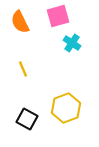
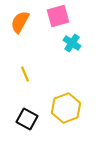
orange semicircle: rotated 55 degrees clockwise
yellow line: moved 2 px right, 5 px down
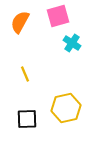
yellow hexagon: rotated 8 degrees clockwise
black square: rotated 30 degrees counterclockwise
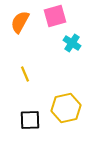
pink square: moved 3 px left
black square: moved 3 px right, 1 px down
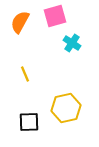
black square: moved 1 px left, 2 px down
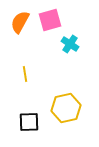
pink square: moved 5 px left, 4 px down
cyan cross: moved 2 px left, 1 px down
yellow line: rotated 14 degrees clockwise
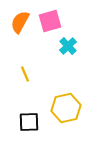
pink square: moved 1 px down
cyan cross: moved 2 px left, 2 px down; rotated 12 degrees clockwise
yellow line: rotated 14 degrees counterclockwise
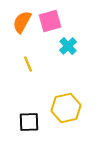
orange semicircle: moved 2 px right
yellow line: moved 3 px right, 10 px up
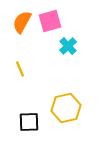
yellow line: moved 8 px left, 5 px down
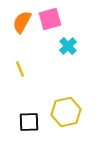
pink square: moved 2 px up
yellow hexagon: moved 4 px down
